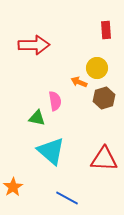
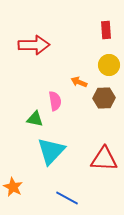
yellow circle: moved 12 px right, 3 px up
brown hexagon: rotated 15 degrees clockwise
green triangle: moved 2 px left, 1 px down
cyan triangle: rotated 32 degrees clockwise
orange star: rotated 12 degrees counterclockwise
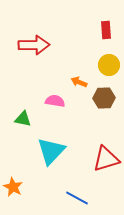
pink semicircle: rotated 72 degrees counterclockwise
green triangle: moved 12 px left
red triangle: moved 2 px right; rotated 20 degrees counterclockwise
blue line: moved 10 px right
